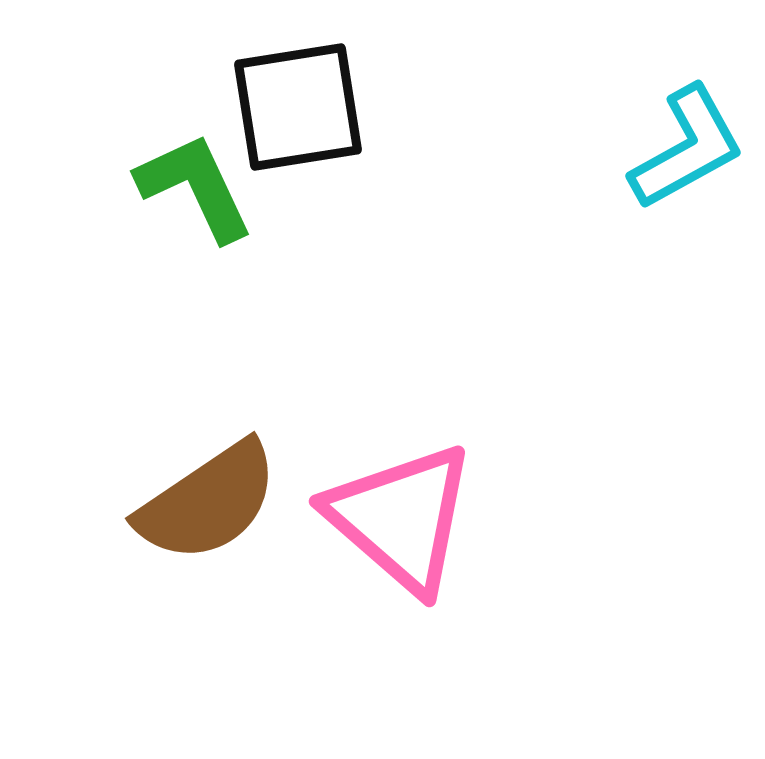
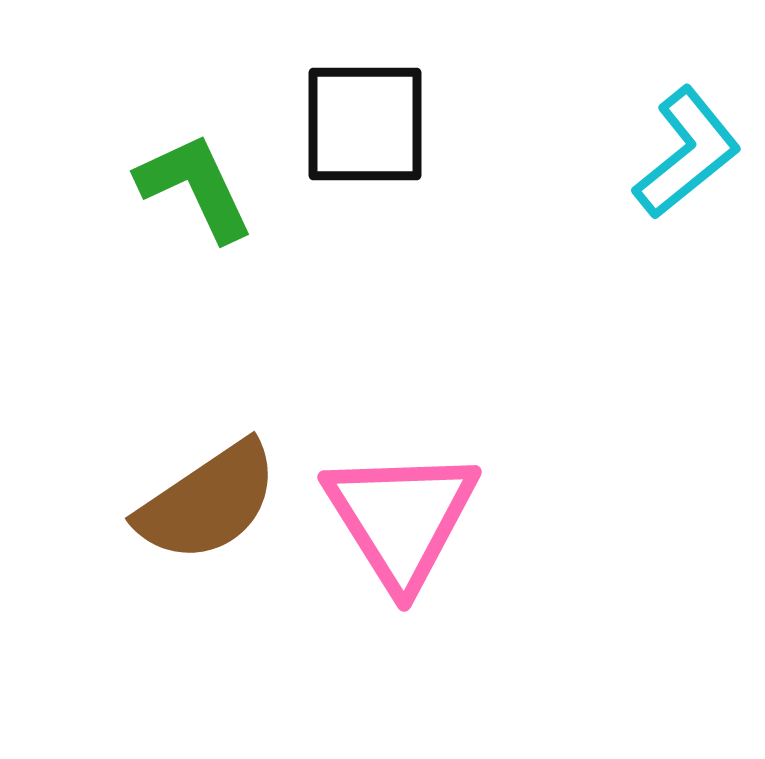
black square: moved 67 px right, 17 px down; rotated 9 degrees clockwise
cyan L-shape: moved 5 px down; rotated 10 degrees counterclockwise
pink triangle: rotated 17 degrees clockwise
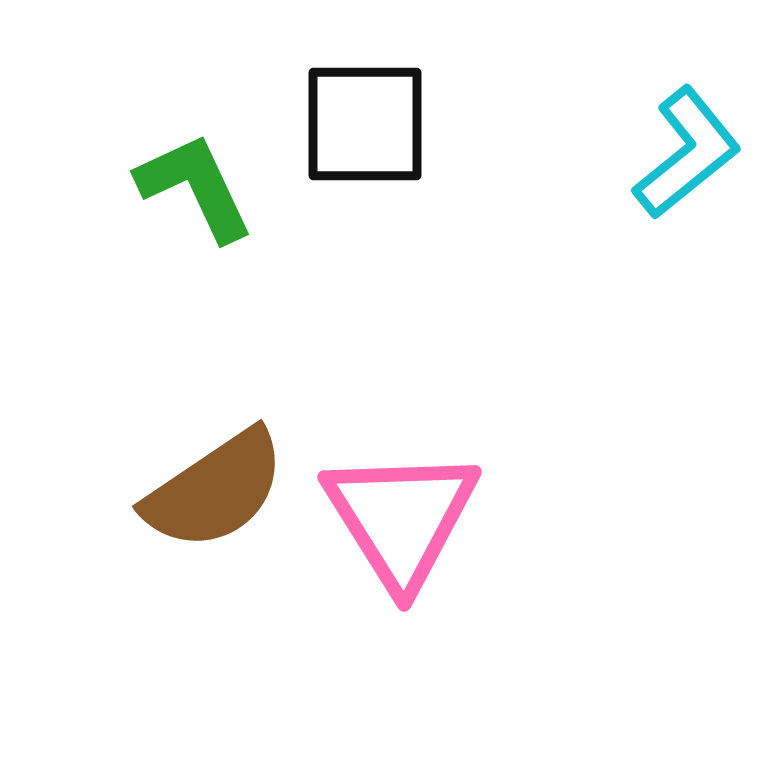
brown semicircle: moved 7 px right, 12 px up
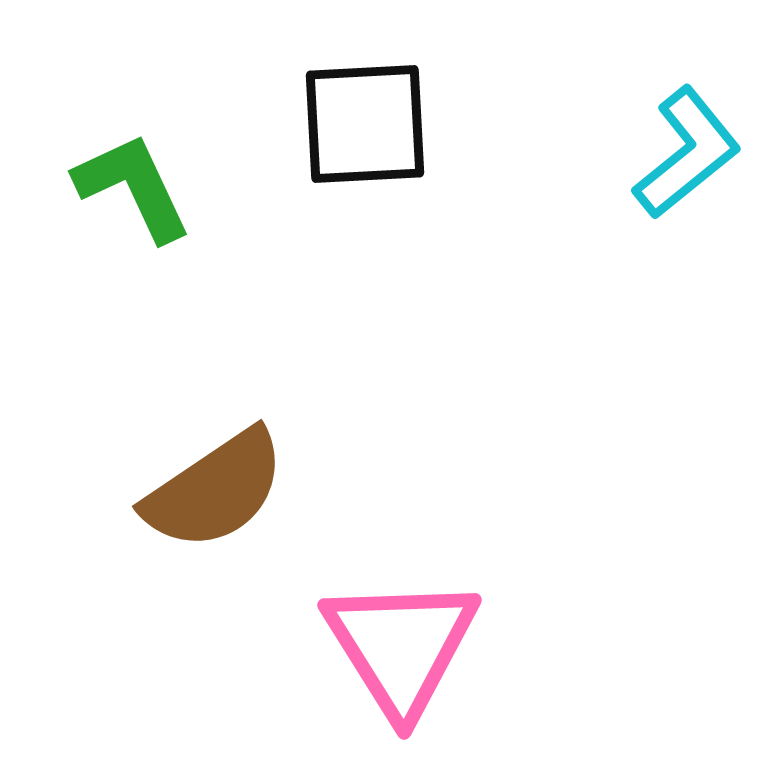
black square: rotated 3 degrees counterclockwise
green L-shape: moved 62 px left
pink triangle: moved 128 px down
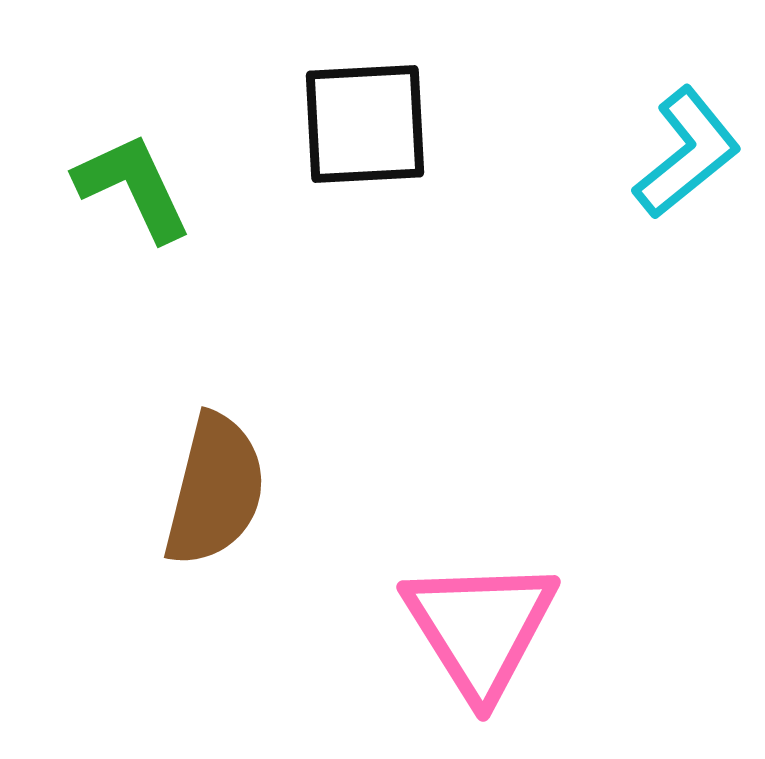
brown semicircle: rotated 42 degrees counterclockwise
pink triangle: moved 79 px right, 18 px up
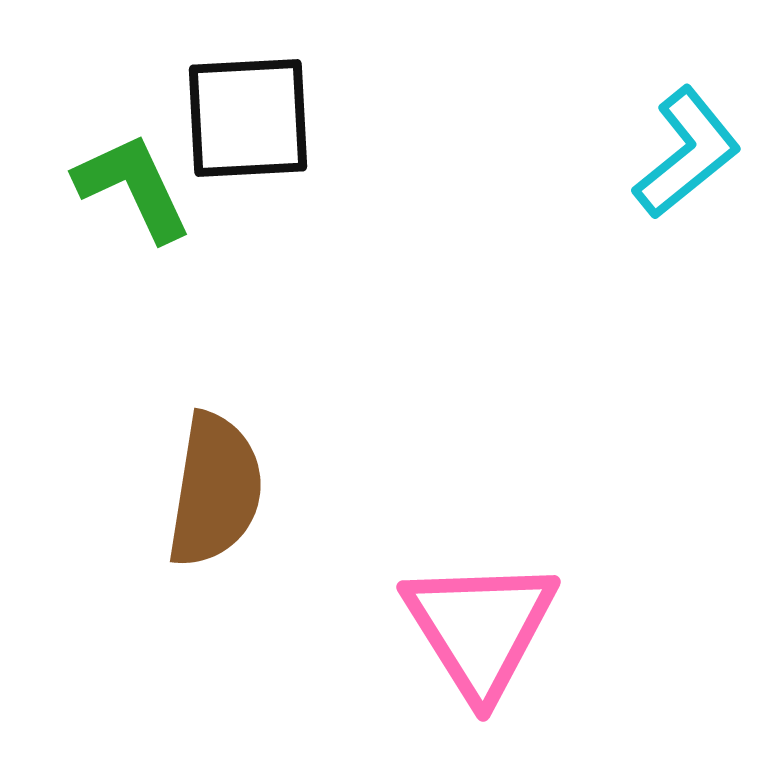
black square: moved 117 px left, 6 px up
brown semicircle: rotated 5 degrees counterclockwise
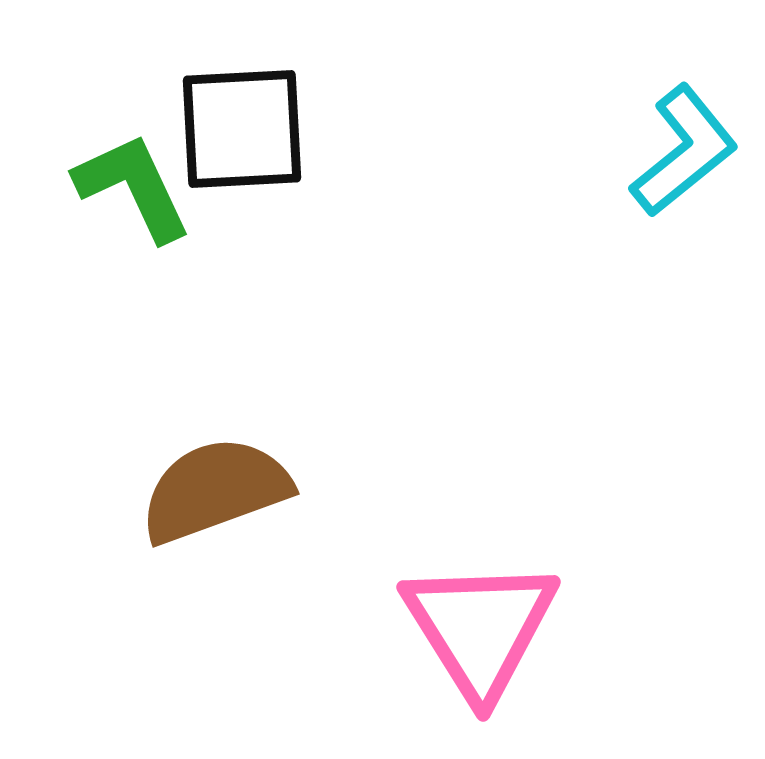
black square: moved 6 px left, 11 px down
cyan L-shape: moved 3 px left, 2 px up
brown semicircle: rotated 119 degrees counterclockwise
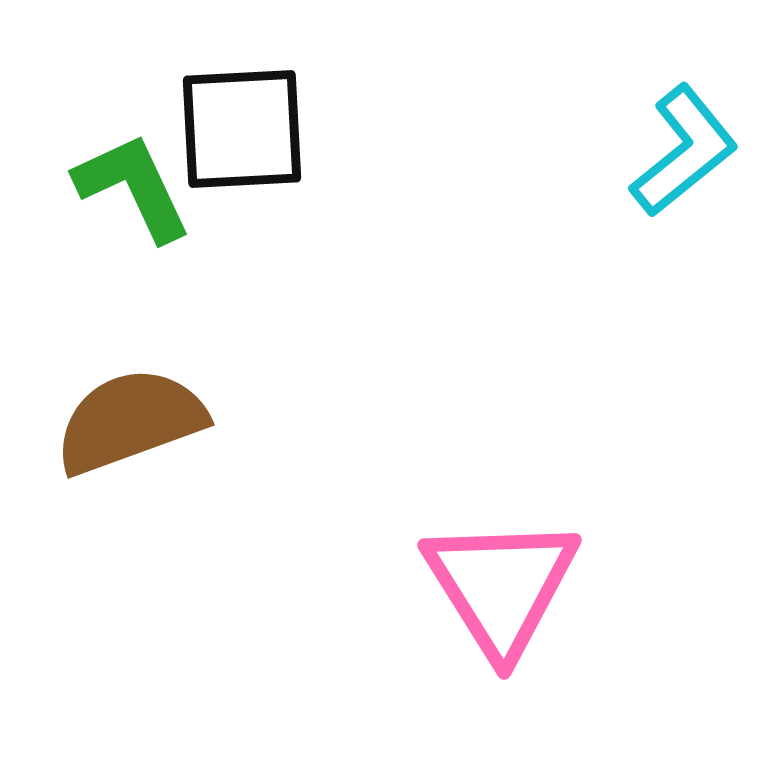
brown semicircle: moved 85 px left, 69 px up
pink triangle: moved 21 px right, 42 px up
